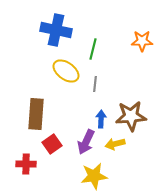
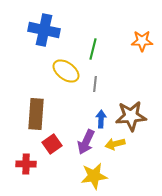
blue cross: moved 12 px left
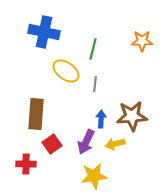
blue cross: moved 2 px down
brown star: moved 1 px right
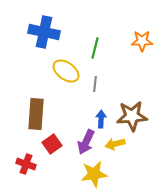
green line: moved 2 px right, 1 px up
red cross: rotated 18 degrees clockwise
yellow star: moved 2 px up
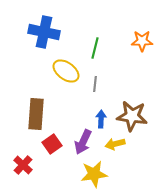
brown star: rotated 12 degrees clockwise
purple arrow: moved 3 px left
red cross: moved 3 px left, 1 px down; rotated 24 degrees clockwise
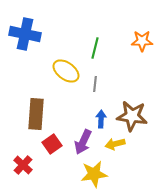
blue cross: moved 19 px left, 2 px down
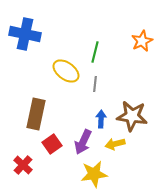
orange star: rotated 25 degrees counterclockwise
green line: moved 4 px down
brown rectangle: rotated 8 degrees clockwise
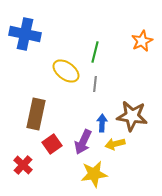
blue arrow: moved 1 px right, 4 px down
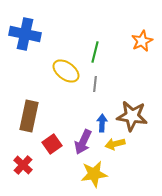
brown rectangle: moved 7 px left, 2 px down
